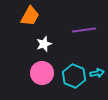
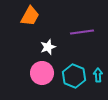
purple line: moved 2 px left, 2 px down
white star: moved 4 px right, 3 px down
cyan arrow: moved 1 px right, 2 px down; rotated 80 degrees counterclockwise
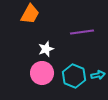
orange trapezoid: moved 2 px up
white star: moved 2 px left, 2 px down
cyan arrow: rotated 80 degrees clockwise
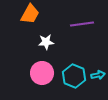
purple line: moved 8 px up
white star: moved 7 px up; rotated 14 degrees clockwise
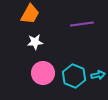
white star: moved 11 px left
pink circle: moved 1 px right
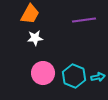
purple line: moved 2 px right, 4 px up
white star: moved 4 px up
cyan arrow: moved 2 px down
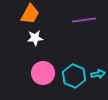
cyan arrow: moved 3 px up
